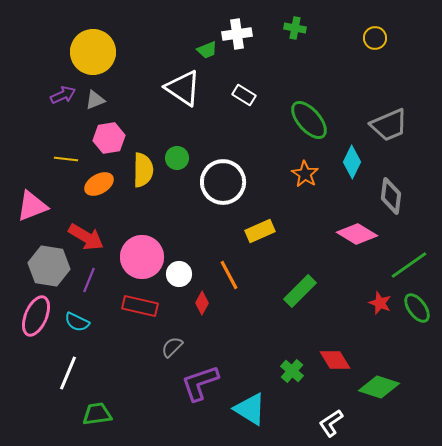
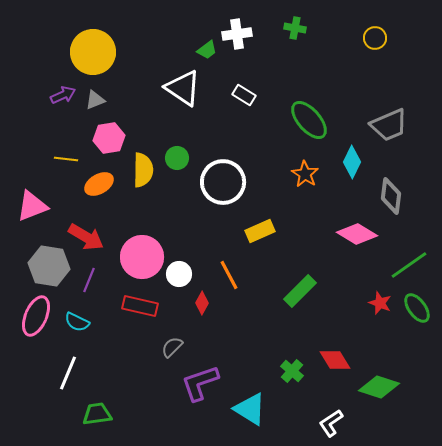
green trapezoid at (207, 50): rotated 15 degrees counterclockwise
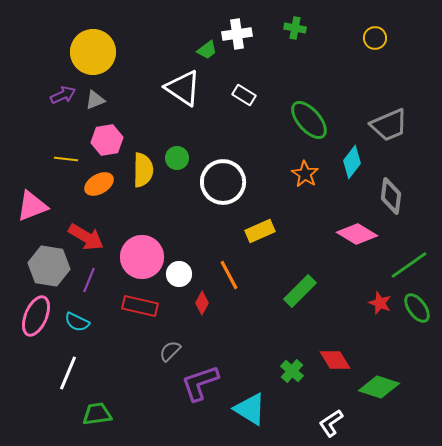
pink hexagon at (109, 138): moved 2 px left, 2 px down
cyan diamond at (352, 162): rotated 12 degrees clockwise
gray semicircle at (172, 347): moved 2 px left, 4 px down
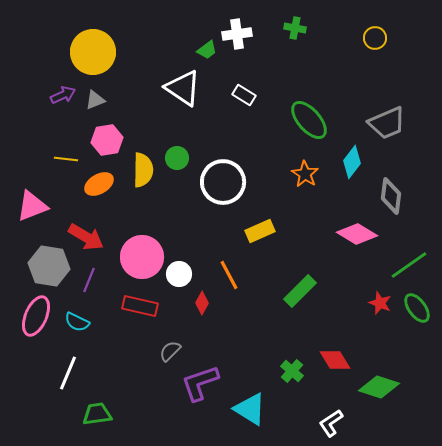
gray trapezoid at (389, 125): moved 2 px left, 2 px up
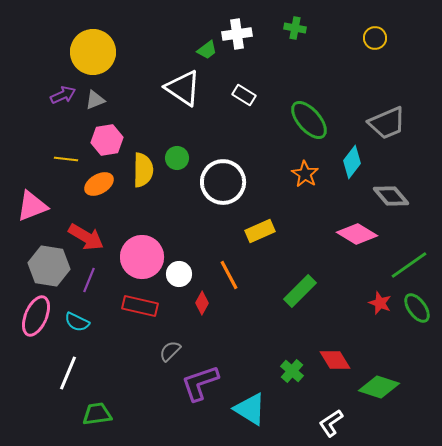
gray diamond at (391, 196): rotated 48 degrees counterclockwise
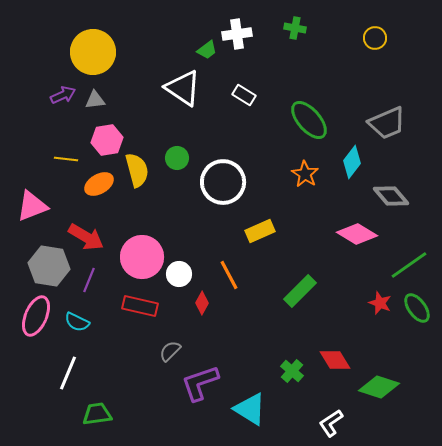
gray triangle at (95, 100): rotated 15 degrees clockwise
yellow semicircle at (143, 170): moved 6 px left; rotated 16 degrees counterclockwise
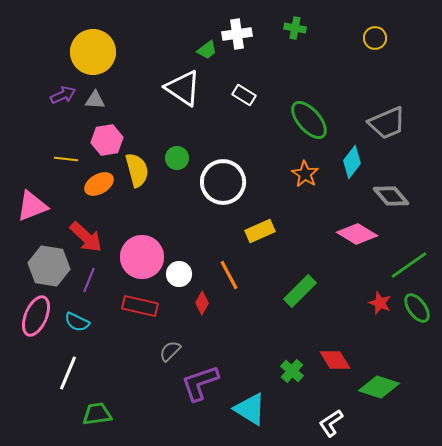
gray triangle at (95, 100): rotated 10 degrees clockwise
red arrow at (86, 237): rotated 12 degrees clockwise
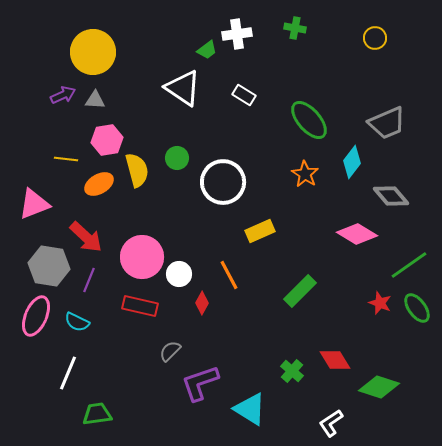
pink triangle at (32, 206): moved 2 px right, 2 px up
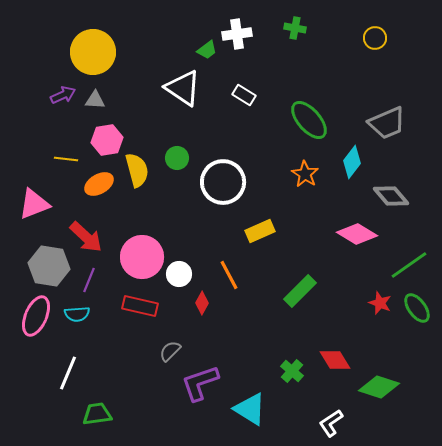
cyan semicircle at (77, 322): moved 8 px up; rotated 30 degrees counterclockwise
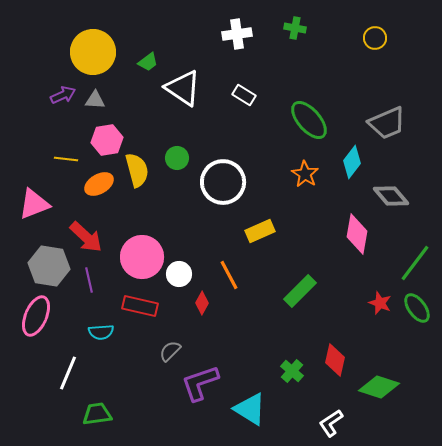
green trapezoid at (207, 50): moved 59 px left, 12 px down
pink diamond at (357, 234): rotated 69 degrees clockwise
green line at (409, 265): moved 6 px right, 2 px up; rotated 18 degrees counterclockwise
purple line at (89, 280): rotated 35 degrees counterclockwise
cyan semicircle at (77, 314): moved 24 px right, 18 px down
red diamond at (335, 360): rotated 44 degrees clockwise
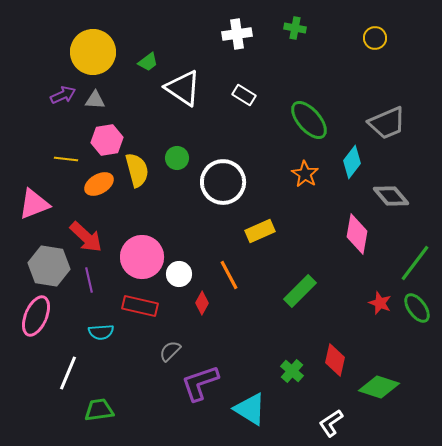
green trapezoid at (97, 414): moved 2 px right, 4 px up
